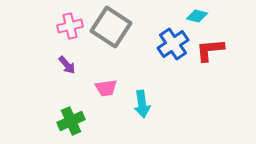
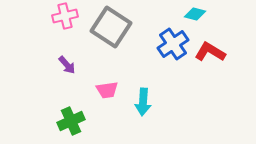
cyan diamond: moved 2 px left, 2 px up
pink cross: moved 5 px left, 10 px up
red L-shape: moved 2 px down; rotated 36 degrees clockwise
pink trapezoid: moved 1 px right, 2 px down
cyan arrow: moved 1 px right, 2 px up; rotated 12 degrees clockwise
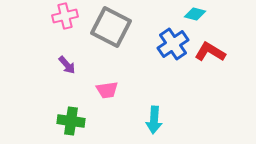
gray square: rotated 6 degrees counterclockwise
cyan arrow: moved 11 px right, 18 px down
green cross: rotated 32 degrees clockwise
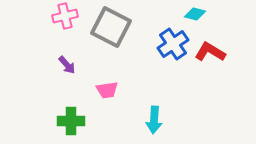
green cross: rotated 8 degrees counterclockwise
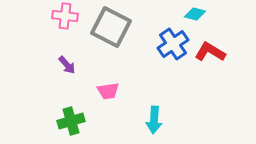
pink cross: rotated 20 degrees clockwise
pink trapezoid: moved 1 px right, 1 px down
green cross: rotated 16 degrees counterclockwise
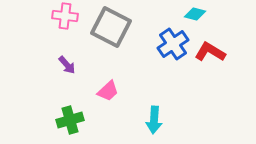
pink trapezoid: rotated 35 degrees counterclockwise
green cross: moved 1 px left, 1 px up
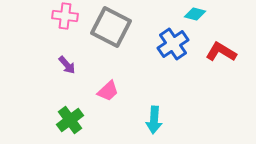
red L-shape: moved 11 px right
green cross: rotated 20 degrees counterclockwise
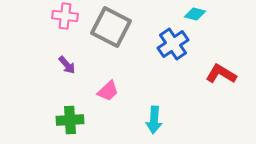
red L-shape: moved 22 px down
green cross: rotated 32 degrees clockwise
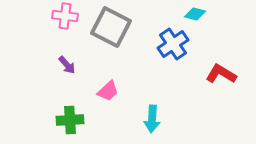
cyan arrow: moved 2 px left, 1 px up
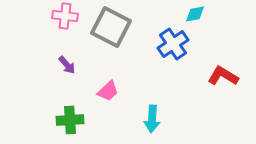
cyan diamond: rotated 25 degrees counterclockwise
red L-shape: moved 2 px right, 2 px down
